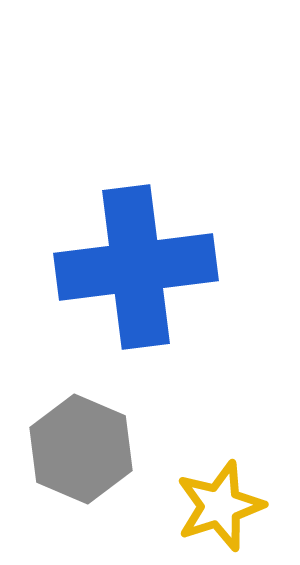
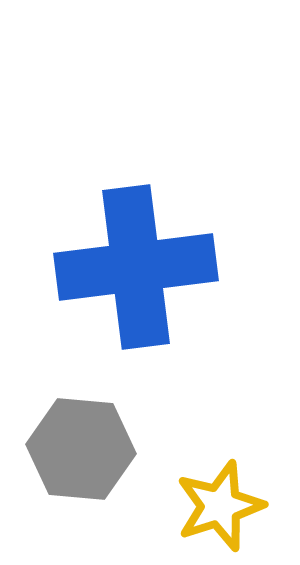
gray hexagon: rotated 18 degrees counterclockwise
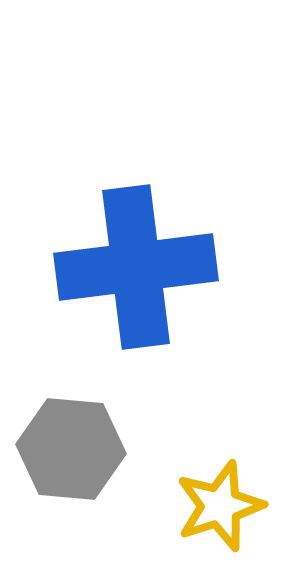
gray hexagon: moved 10 px left
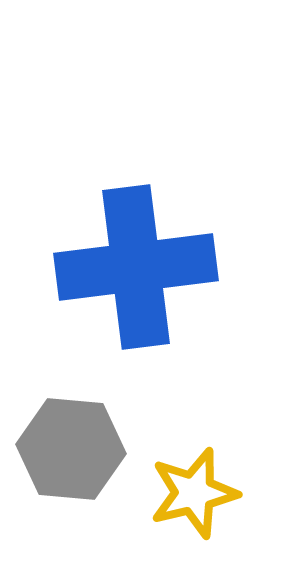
yellow star: moved 26 px left, 13 px up; rotated 4 degrees clockwise
